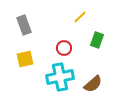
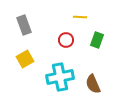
yellow line: rotated 48 degrees clockwise
red circle: moved 2 px right, 8 px up
yellow square: rotated 18 degrees counterclockwise
brown semicircle: rotated 108 degrees clockwise
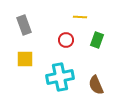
yellow square: rotated 30 degrees clockwise
brown semicircle: moved 3 px right, 1 px down
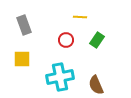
green rectangle: rotated 14 degrees clockwise
yellow square: moved 3 px left
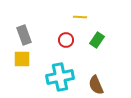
gray rectangle: moved 10 px down
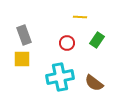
red circle: moved 1 px right, 3 px down
brown semicircle: moved 2 px left, 2 px up; rotated 30 degrees counterclockwise
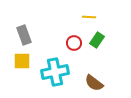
yellow line: moved 9 px right
red circle: moved 7 px right
yellow square: moved 2 px down
cyan cross: moved 5 px left, 5 px up
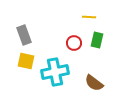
green rectangle: rotated 21 degrees counterclockwise
yellow square: moved 4 px right; rotated 12 degrees clockwise
